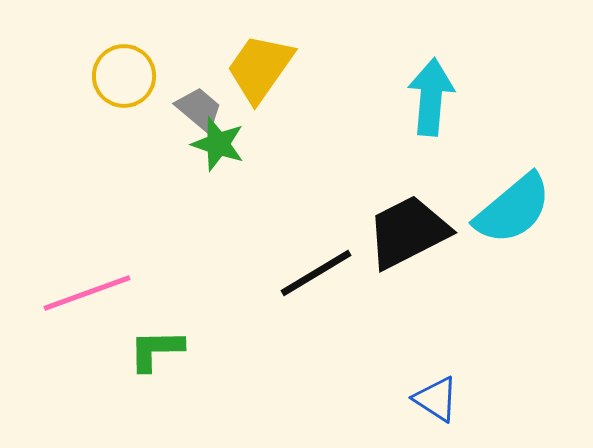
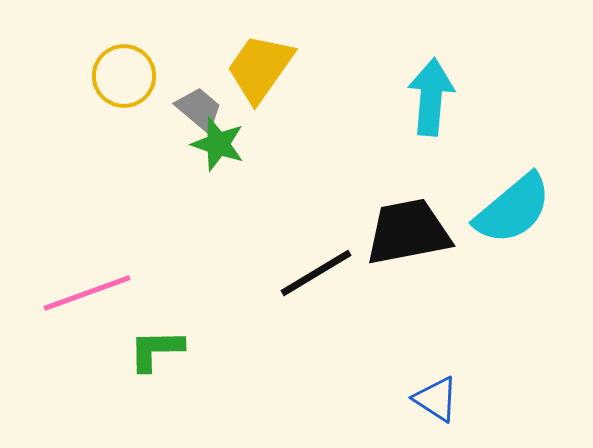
black trapezoid: rotated 16 degrees clockwise
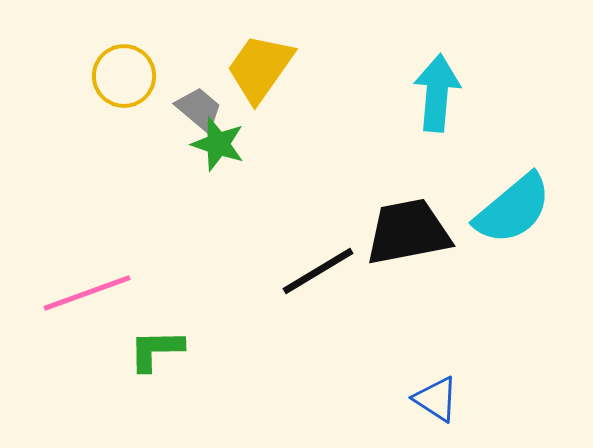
cyan arrow: moved 6 px right, 4 px up
black line: moved 2 px right, 2 px up
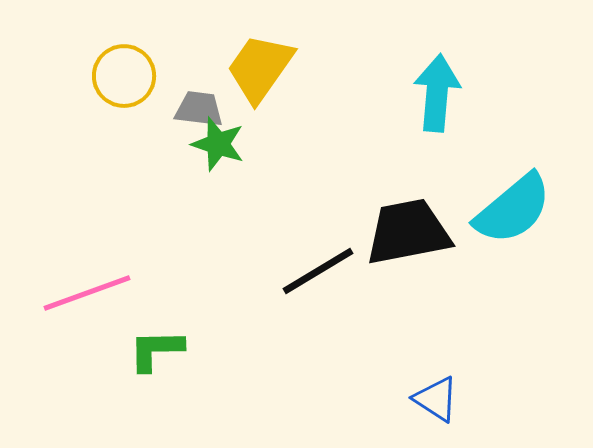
gray trapezoid: rotated 33 degrees counterclockwise
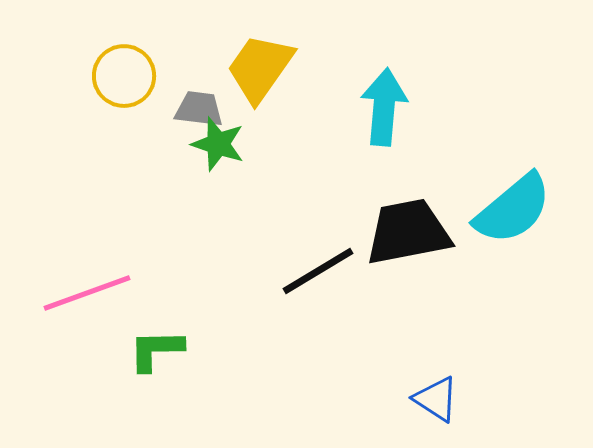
cyan arrow: moved 53 px left, 14 px down
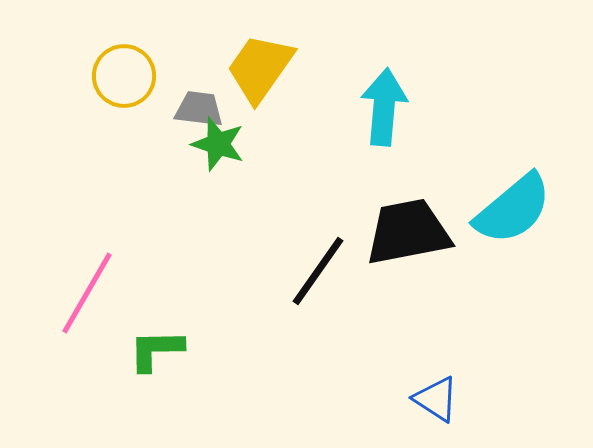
black line: rotated 24 degrees counterclockwise
pink line: rotated 40 degrees counterclockwise
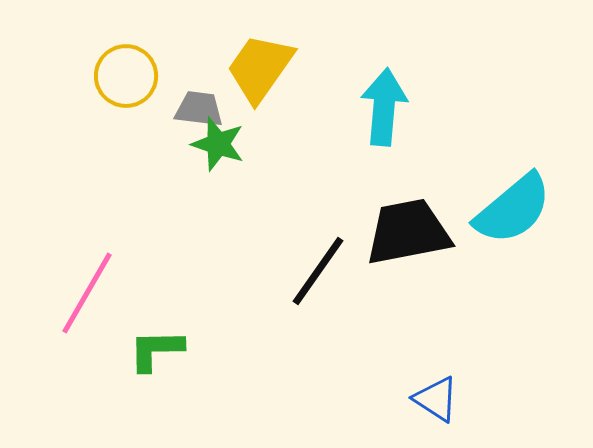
yellow circle: moved 2 px right
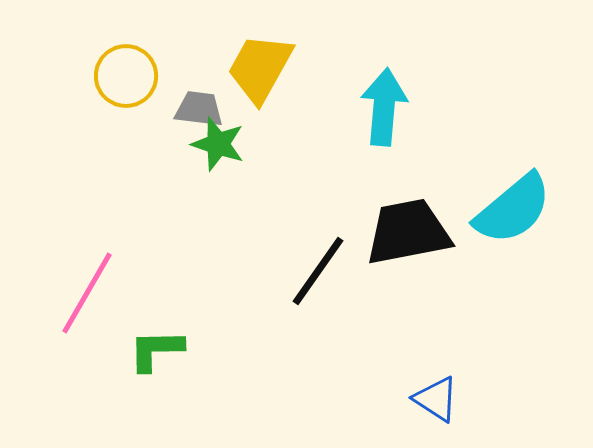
yellow trapezoid: rotated 6 degrees counterclockwise
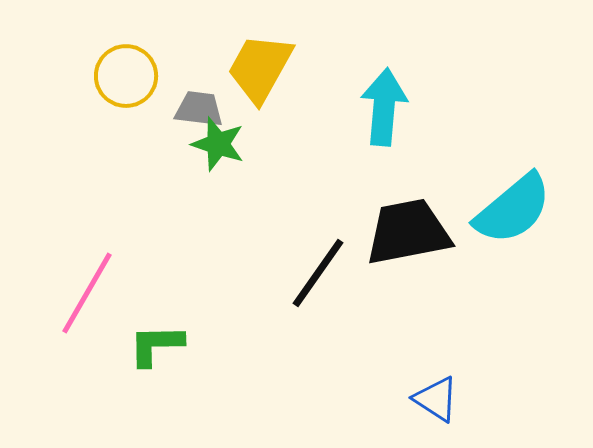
black line: moved 2 px down
green L-shape: moved 5 px up
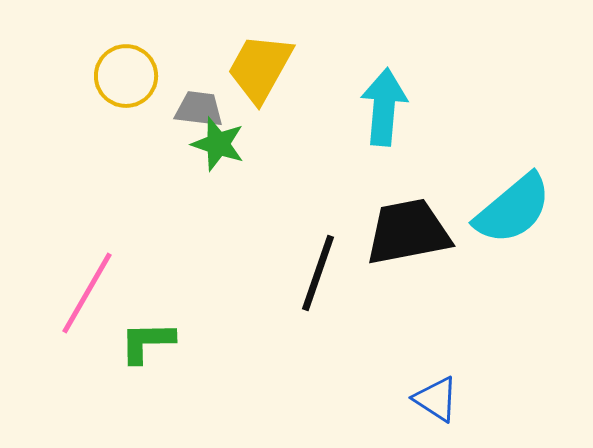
black line: rotated 16 degrees counterclockwise
green L-shape: moved 9 px left, 3 px up
